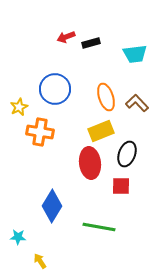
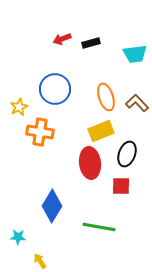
red arrow: moved 4 px left, 2 px down
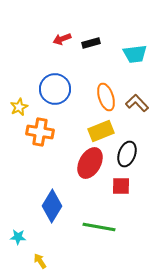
red ellipse: rotated 36 degrees clockwise
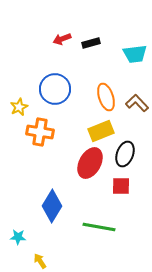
black ellipse: moved 2 px left
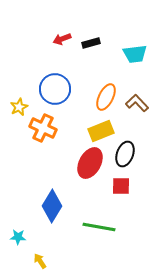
orange ellipse: rotated 44 degrees clockwise
orange cross: moved 3 px right, 4 px up; rotated 16 degrees clockwise
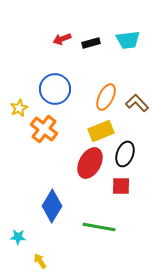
cyan trapezoid: moved 7 px left, 14 px up
yellow star: moved 1 px down
orange cross: moved 1 px right, 1 px down; rotated 12 degrees clockwise
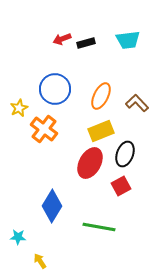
black rectangle: moved 5 px left
orange ellipse: moved 5 px left, 1 px up
red square: rotated 30 degrees counterclockwise
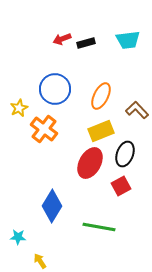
brown L-shape: moved 7 px down
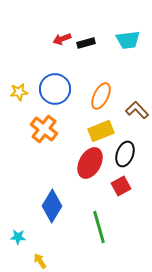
yellow star: moved 16 px up; rotated 18 degrees clockwise
green line: rotated 64 degrees clockwise
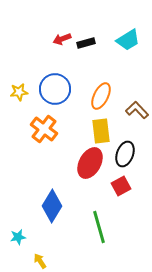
cyan trapezoid: rotated 25 degrees counterclockwise
yellow rectangle: rotated 75 degrees counterclockwise
cyan star: rotated 14 degrees counterclockwise
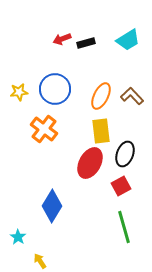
brown L-shape: moved 5 px left, 14 px up
green line: moved 25 px right
cyan star: rotated 28 degrees counterclockwise
